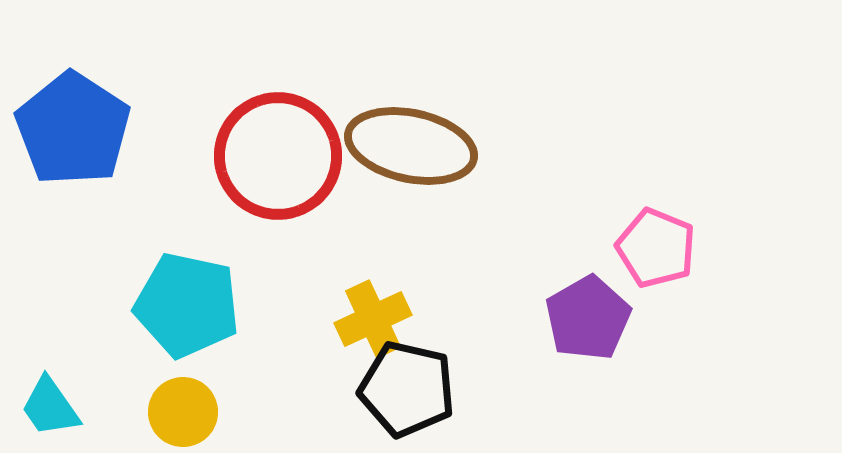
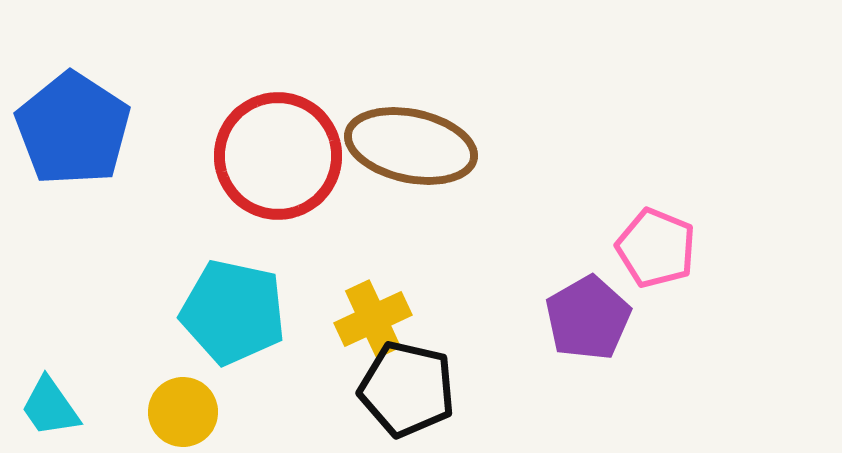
cyan pentagon: moved 46 px right, 7 px down
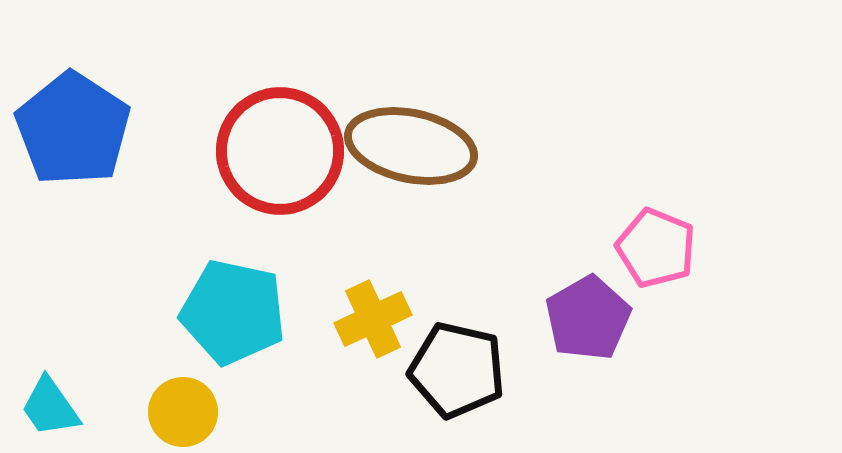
red circle: moved 2 px right, 5 px up
black pentagon: moved 50 px right, 19 px up
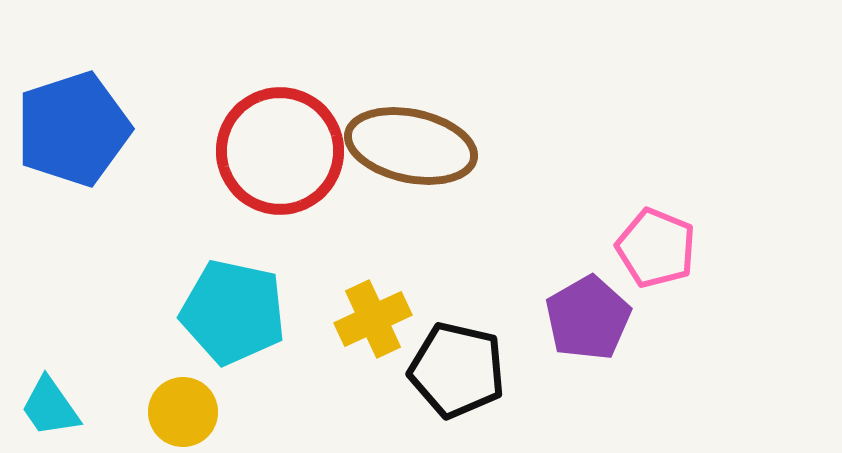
blue pentagon: rotated 21 degrees clockwise
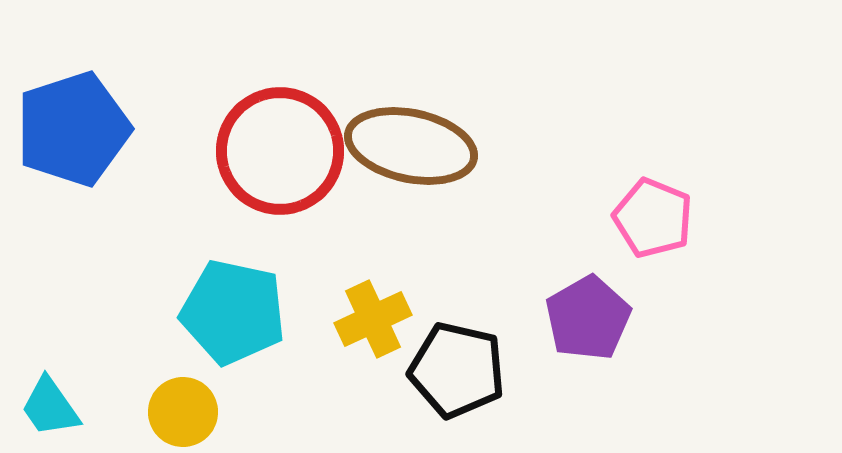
pink pentagon: moved 3 px left, 30 px up
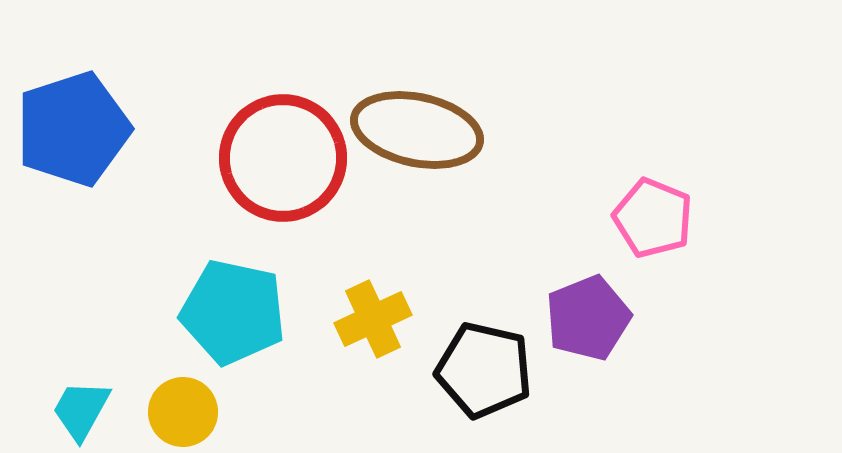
brown ellipse: moved 6 px right, 16 px up
red circle: moved 3 px right, 7 px down
purple pentagon: rotated 8 degrees clockwise
black pentagon: moved 27 px right
cyan trapezoid: moved 31 px right, 3 px down; rotated 64 degrees clockwise
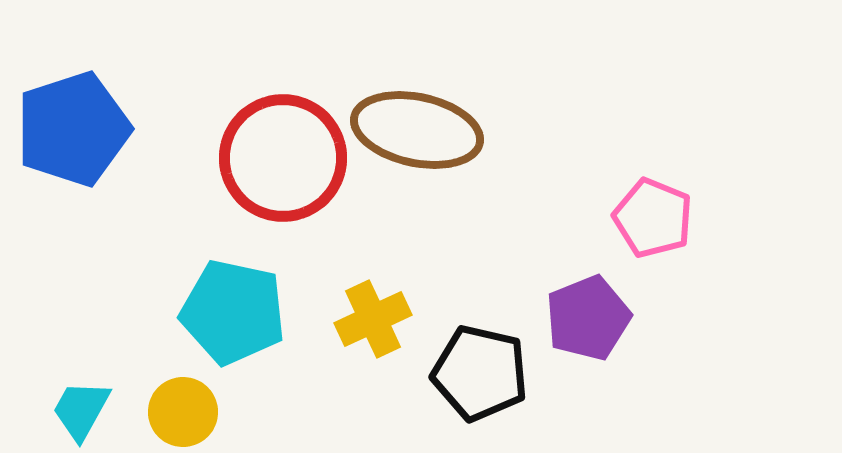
black pentagon: moved 4 px left, 3 px down
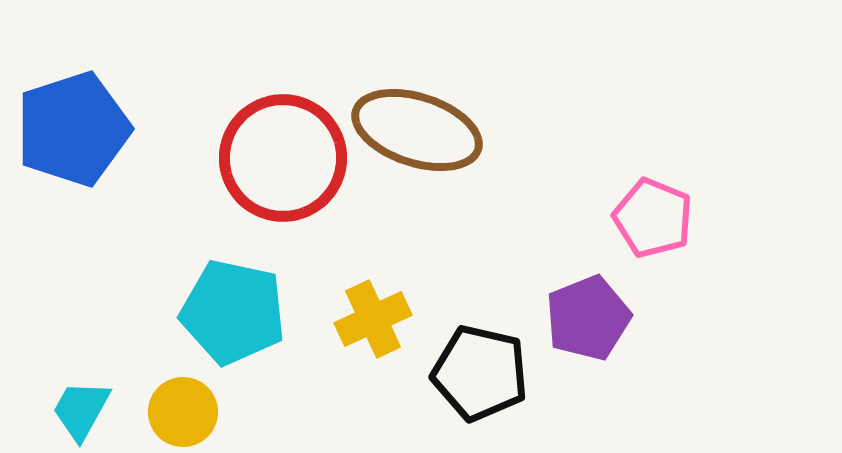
brown ellipse: rotated 6 degrees clockwise
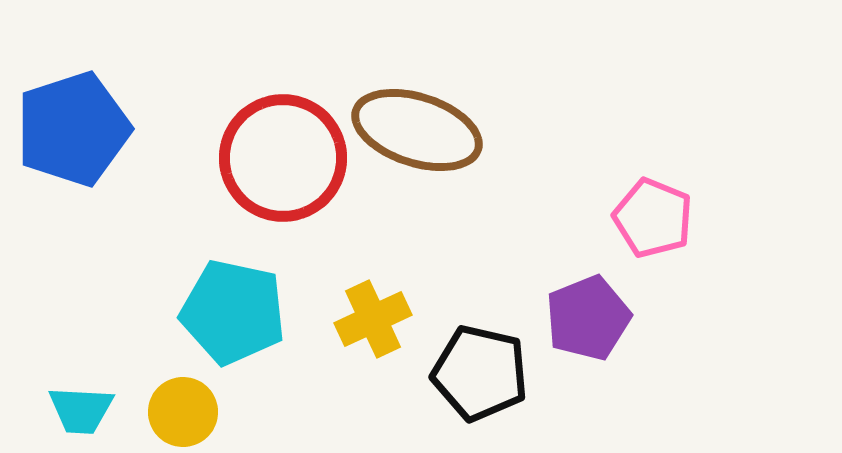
cyan trapezoid: rotated 116 degrees counterclockwise
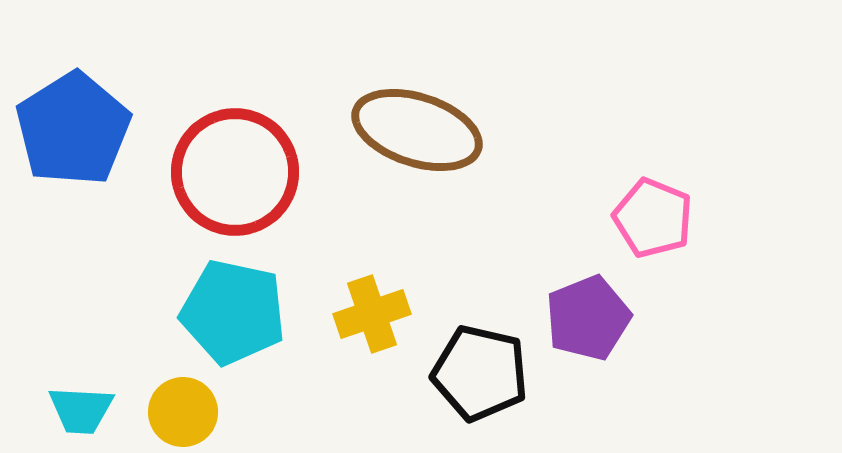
blue pentagon: rotated 14 degrees counterclockwise
red circle: moved 48 px left, 14 px down
yellow cross: moved 1 px left, 5 px up; rotated 6 degrees clockwise
